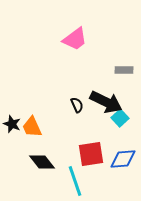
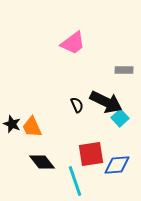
pink trapezoid: moved 2 px left, 4 px down
blue diamond: moved 6 px left, 6 px down
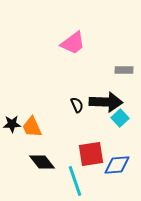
black arrow: rotated 24 degrees counterclockwise
black star: rotated 24 degrees counterclockwise
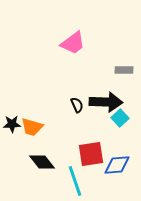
orange trapezoid: rotated 50 degrees counterclockwise
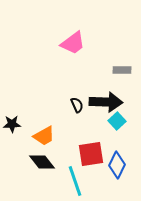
gray rectangle: moved 2 px left
cyan square: moved 3 px left, 3 px down
orange trapezoid: moved 12 px right, 9 px down; rotated 45 degrees counterclockwise
blue diamond: rotated 60 degrees counterclockwise
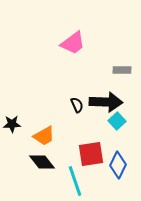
blue diamond: moved 1 px right
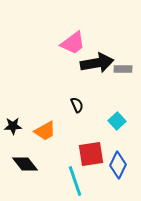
gray rectangle: moved 1 px right, 1 px up
black arrow: moved 9 px left, 39 px up; rotated 12 degrees counterclockwise
black star: moved 1 px right, 2 px down
orange trapezoid: moved 1 px right, 5 px up
black diamond: moved 17 px left, 2 px down
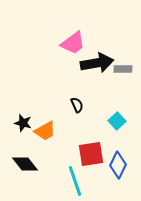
black star: moved 10 px right, 3 px up; rotated 18 degrees clockwise
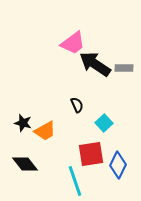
black arrow: moved 2 px left, 1 px down; rotated 136 degrees counterclockwise
gray rectangle: moved 1 px right, 1 px up
cyan square: moved 13 px left, 2 px down
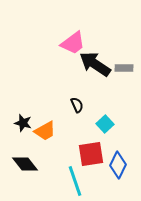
cyan square: moved 1 px right, 1 px down
